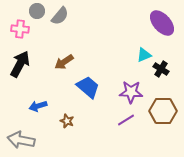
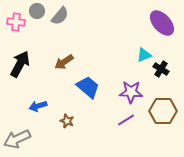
pink cross: moved 4 px left, 7 px up
gray arrow: moved 4 px left, 1 px up; rotated 36 degrees counterclockwise
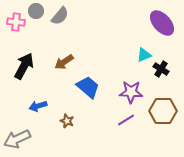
gray circle: moved 1 px left
black arrow: moved 4 px right, 2 px down
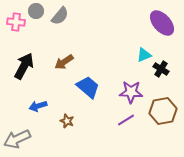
brown hexagon: rotated 12 degrees counterclockwise
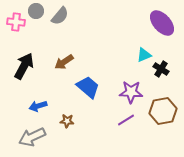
brown star: rotated 16 degrees counterclockwise
gray arrow: moved 15 px right, 2 px up
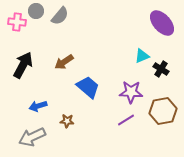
pink cross: moved 1 px right
cyan triangle: moved 2 px left, 1 px down
black arrow: moved 1 px left, 1 px up
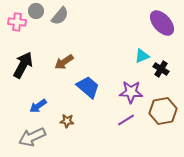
blue arrow: rotated 18 degrees counterclockwise
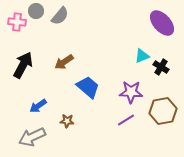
black cross: moved 2 px up
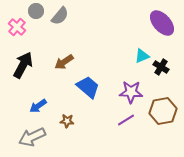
pink cross: moved 5 px down; rotated 36 degrees clockwise
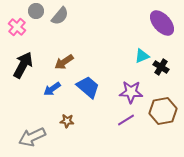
blue arrow: moved 14 px right, 17 px up
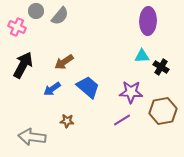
purple ellipse: moved 14 px left, 2 px up; rotated 44 degrees clockwise
pink cross: rotated 18 degrees counterclockwise
cyan triangle: rotated 21 degrees clockwise
purple line: moved 4 px left
gray arrow: rotated 32 degrees clockwise
